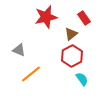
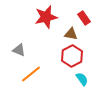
brown triangle: rotated 48 degrees clockwise
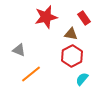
cyan semicircle: rotated 104 degrees counterclockwise
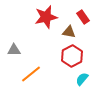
red rectangle: moved 1 px left, 1 px up
brown triangle: moved 2 px left, 2 px up
gray triangle: moved 5 px left; rotated 24 degrees counterclockwise
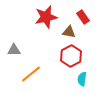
red hexagon: moved 1 px left
cyan semicircle: rotated 32 degrees counterclockwise
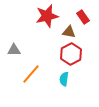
red star: moved 1 px right, 1 px up
red hexagon: moved 2 px up
orange line: rotated 10 degrees counterclockwise
cyan semicircle: moved 18 px left
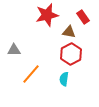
red star: moved 1 px up
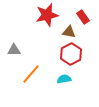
cyan semicircle: rotated 72 degrees clockwise
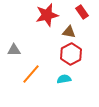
red rectangle: moved 1 px left, 5 px up
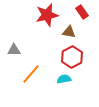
red hexagon: moved 1 px right, 3 px down
